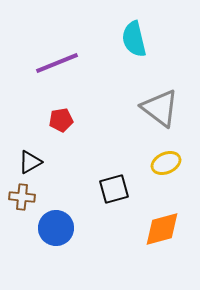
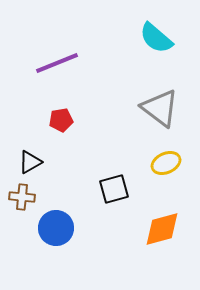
cyan semicircle: moved 22 px right, 1 px up; rotated 36 degrees counterclockwise
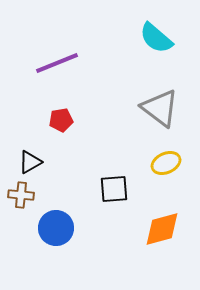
black square: rotated 12 degrees clockwise
brown cross: moved 1 px left, 2 px up
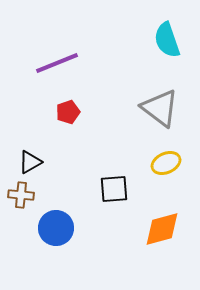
cyan semicircle: moved 11 px right, 2 px down; rotated 30 degrees clockwise
red pentagon: moved 7 px right, 8 px up; rotated 10 degrees counterclockwise
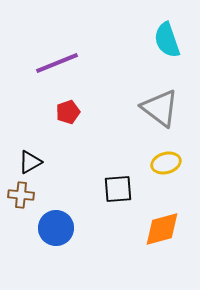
yellow ellipse: rotated 8 degrees clockwise
black square: moved 4 px right
